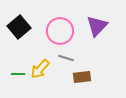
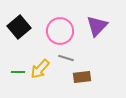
green line: moved 2 px up
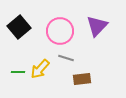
brown rectangle: moved 2 px down
